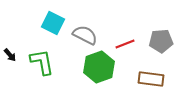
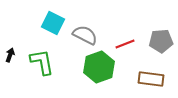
black arrow: rotated 120 degrees counterclockwise
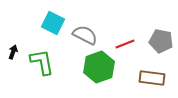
gray pentagon: rotated 15 degrees clockwise
black arrow: moved 3 px right, 3 px up
brown rectangle: moved 1 px right, 1 px up
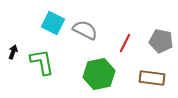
gray semicircle: moved 5 px up
red line: moved 1 px up; rotated 42 degrees counterclockwise
green hexagon: moved 7 px down; rotated 8 degrees clockwise
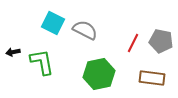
red line: moved 8 px right
black arrow: rotated 120 degrees counterclockwise
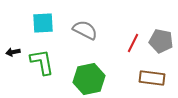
cyan square: moved 10 px left; rotated 30 degrees counterclockwise
green hexagon: moved 10 px left, 5 px down
